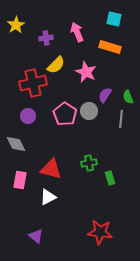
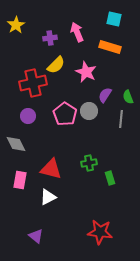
purple cross: moved 4 px right
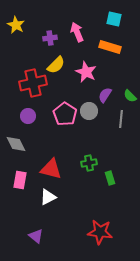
yellow star: rotated 12 degrees counterclockwise
green semicircle: moved 2 px right, 1 px up; rotated 24 degrees counterclockwise
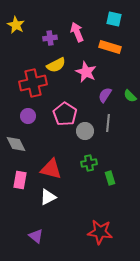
yellow semicircle: rotated 18 degrees clockwise
gray circle: moved 4 px left, 20 px down
gray line: moved 13 px left, 4 px down
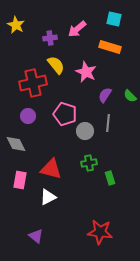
pink arrow: moved 3 px up; rotated 108 degrees counterclockwise
yellow semicircle: rotated 102 degrees counterclockwise
pink pentagon: rotated 15 degrees counterclockwise
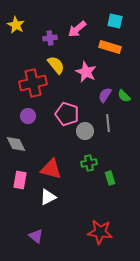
cyan square: moved 1 px right, 2 px down
green semicircle: moved 6 px left
pink pentagon: moved 2 px right
gray line: rotated 12 degrees counterclockwise
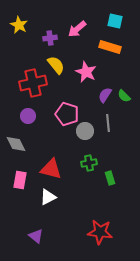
yellow star: moved 3 px right
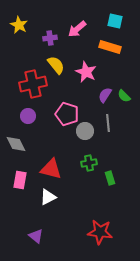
red cross: moved 1 px down
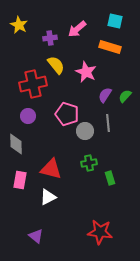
green semicircle: moved 1 px right; rotated 88 degrees clockwise
gray diamond: rotated 25 degrees clockwise
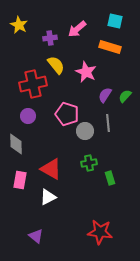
red triangle: rotated 15 degrees clockwise
